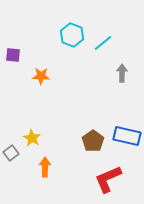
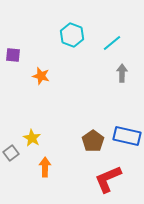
cyan line: moved 9 px right
orange star: rotated 12 degrees clockwise
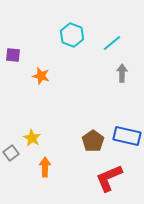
red L-shape: moved 1 px right, 1 px up
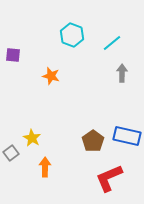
orange star: moved 10 px right
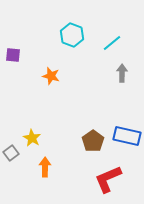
red L-shape: moved 1 px left, 1 px down
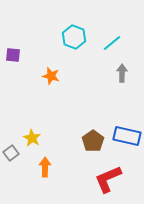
cyan hexagon: moved 2 px right, 2 px down
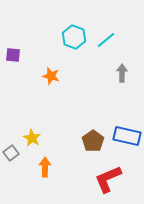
cyan line: moved 6 px left, 3 px up
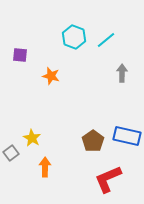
purple square: moved 7 px right
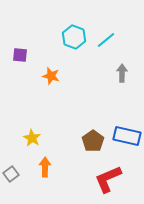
gray square: moved 21 px down
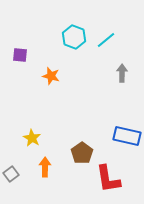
brown pentagon: moved 11 px left, 12 px down
red L-shape: rotated 76 degrees counterclockwise
